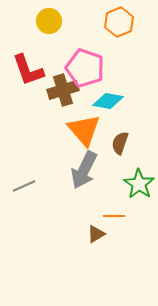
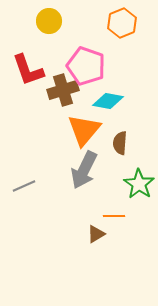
orange hexagon: moved 3 px right, 1 px down
pink pentagon: moved 1 px right, 2 px up
orange triangle: rotated 21 degrees clockwise
brown semicircle: rotated 15 degrees counterclockwise
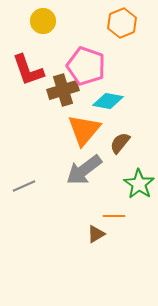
yellow circle: moved 6 px left
brown semicircle: rotated 35 degrees clockwise
gray arrow: rotated 27 degrees clockwise
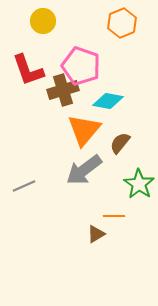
pink pentagon: moved 5 px left
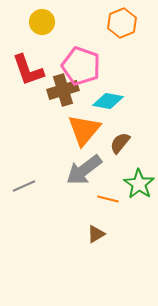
yellow circle: moved 1 px left, 1 px down
orange line: moved 6 px left, 17 px up; rotated 15 degrees clockwise
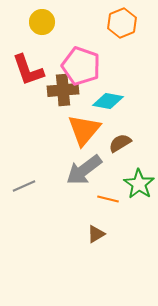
brown cross: rotated 12 degrees clockwise
brown semicircle: rotated 20 degrees clockwise
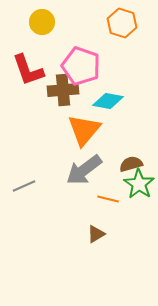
orange hexagon: rotated 20 degrees counterclockwise
brown semicircle: moved 11 px right, 21 px down; rotated 15 degrees clockwise
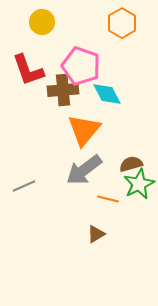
orange hexagon: rotated 12 degrees clockwise
cyan diamond: moved 1 px left, 7 px up; rotated 52 degrees clockwise
green star: rotated 12 degrees clockwise
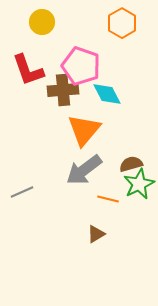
gray line: moved 2 px left, 6 px down
